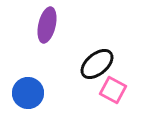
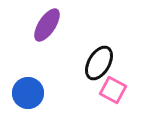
purple ellipse: rotated 20 degrees clockwise
black ellipse: moved 2 px right, 1 px up; rotated 20 degrees counterclockwise
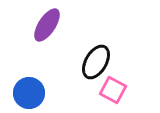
black ellipse: moved 3 px left, 1 px up
blue circle: moved 1 px right
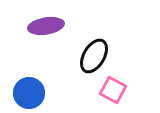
purple ellipse: moved 1 px left, 1 px down; rotated 48 degrees clockwise
black ellipse: moved 2 px left, 6 px up
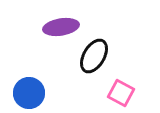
purple ellipse: moved 15 px right, 1 px down
pink square: moved 8 px right, 3 px down
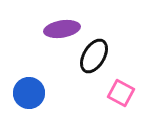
purple ellipse: moved 1 px right, 2 px down
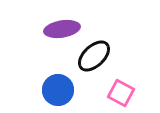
black ellipse: rotated 16 degrees clockwise
blue circle: moved 29 px right, 3 px up
